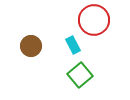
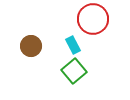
red circle: moved 1 px left, 1 px up
green square: moved 6 px left, 4 px up
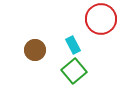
red circle: moved 8 px right
brown circle: moved 4 px right, 4 px down
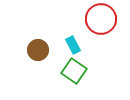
brown circle: moved 3 px right
green square: rotated 15 degrees counterclockwise
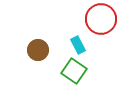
cyan rectangle: moved 5 px right
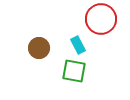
brown circle: moved 1 px right, 2 px up
green square: rotated 25 degrees counterclockwise
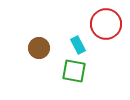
red circle: moved 5 px right, 5 px down
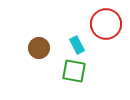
cyan rectangle: moved 1 px left
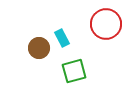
cyan rectangle: moved 15 px left, 7 px up
green square: rotated 25 degrees counterclockwise
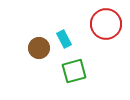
cyan rectangle: moved 2 px right, 1 px down
